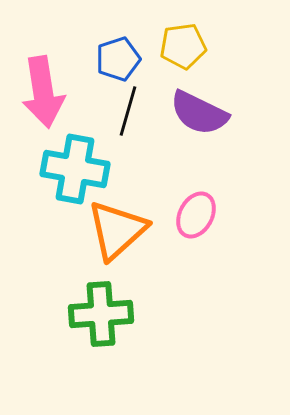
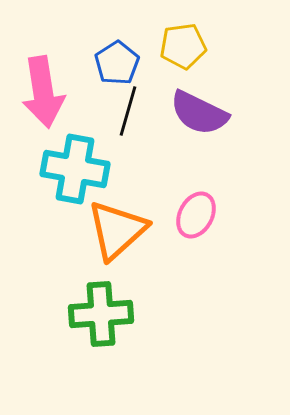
blue pentagon: moved 1 px left, 4 px down; rotated 15 degrees counterclockwise
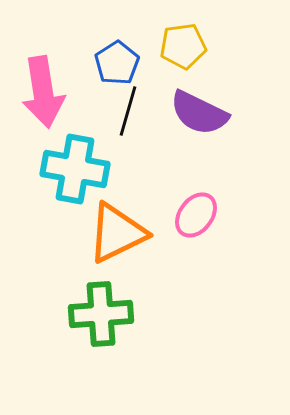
pink ellipse: rotated 9 degrees clockwise
orange triangle: moved 3 px down; rotated 16 degrees clockwise
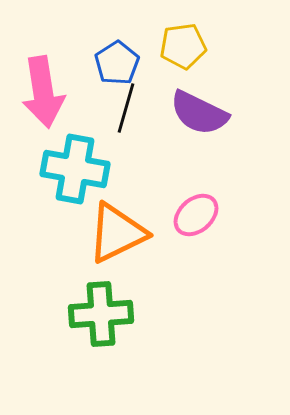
black line: moved 2 px left, 3 px up
pink ellipse: rotated 12 degrees clockwise
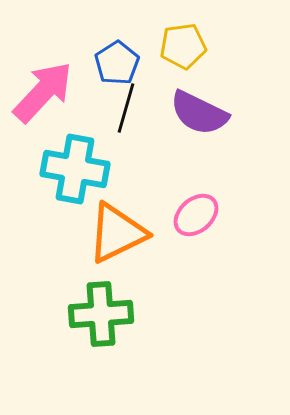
pink arrow: rotated 128 degrees counterclockwise
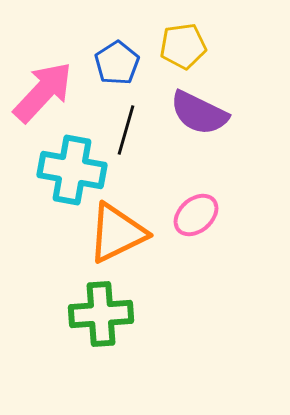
black line: moved 22 px down
cyan cross: moved 3 px left, 1 px down
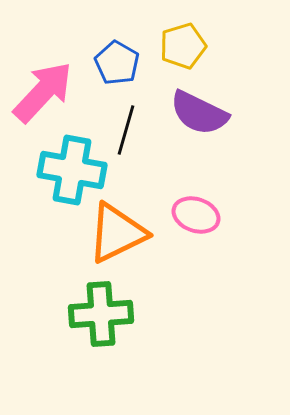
yellow pentagon: rotated 9 degrees counterclockwise
blue pentagon: rotated 9 degrees counterclockwise
pink ellipse: rotated 60 degrees clockwise
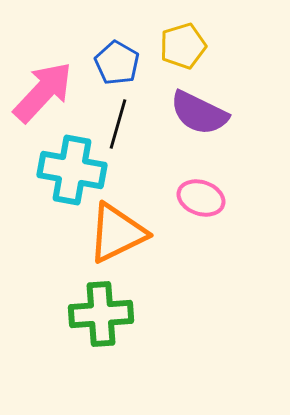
black line: moved 8 px left, 6 px up
pink ellipse: moved 5 px right, 17 px up
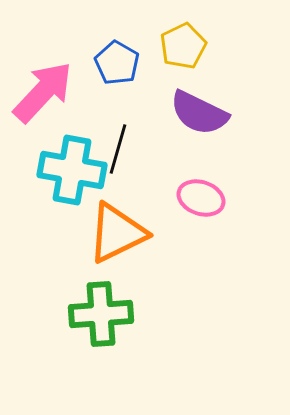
yellow pentagon: rotated 9 degrees counterclockwise
black line: moved 25 px down
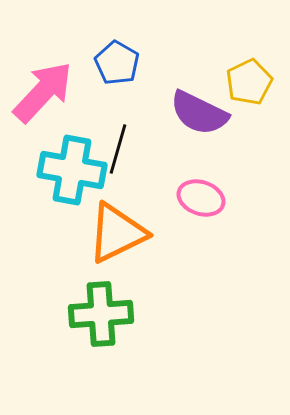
yellow pentagon: moved 66 px right, 36 px down
